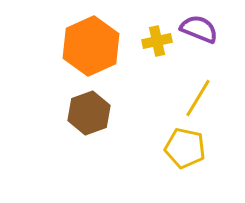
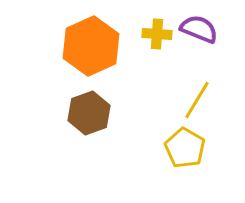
yellow cross: moved 7 px up; rotated 16 degrees clockwise
yellow line: moved 1 px left, 2 px down
yellow pentagon: rotated 18 degrees clockwise
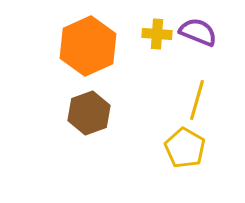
purple semicircle: moved 1 px left, 3 px down
orange hexagon: moved 3 px left
yellow line: rotated 15 degrees counterclockwise
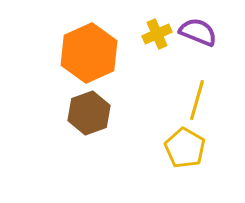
yellow cross: rotated 28 degrees counterclockwise
orange hexagon: moved 1 px right, 7 px down
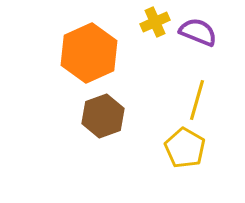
yellow cross: moved 2 px left, 12 px up
brown hexagon: moved 14 px right, 3 px down
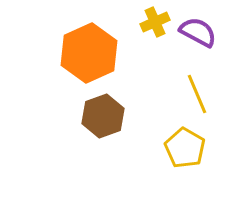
purple semicircle: rotated 6 degrees clockwise
yellow line: moved 6 px up; rotated 39 degrees counterclockwise
